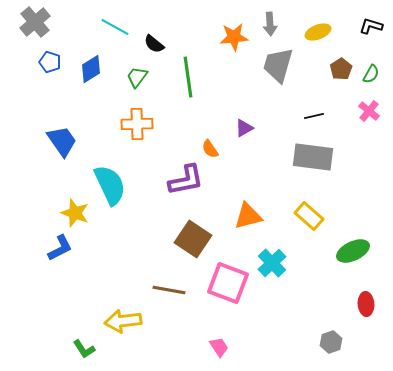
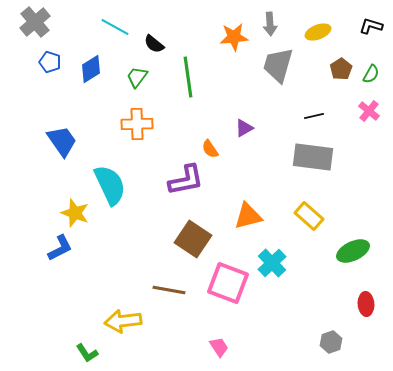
green L-shape: moved 3 px right, 4 px down
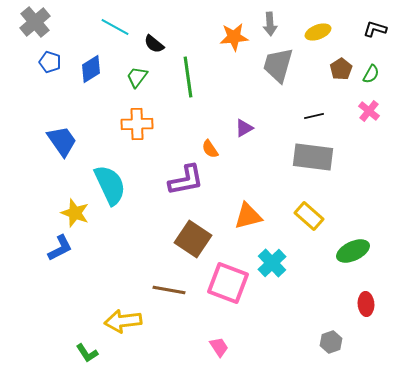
black L-shape: moved 4 px right, 3 px down
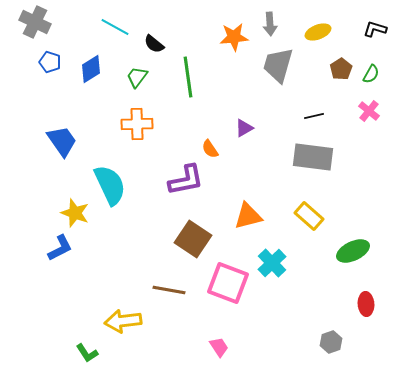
gray cross: rotated 24 degrees counterclockwise
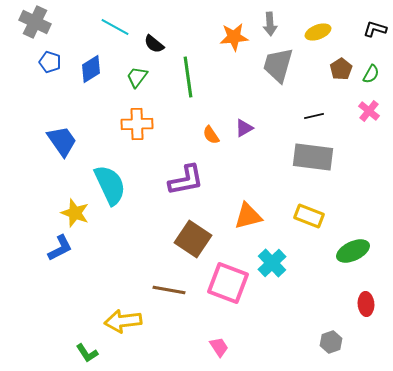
orange semicircle: moved 1 px right, 14 px up
yellow rectangle: rotated 20 degrees counterclockwise
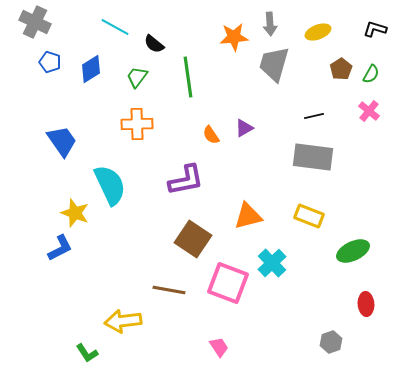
gray trapezoid: moved 4 px left, 1 px up
